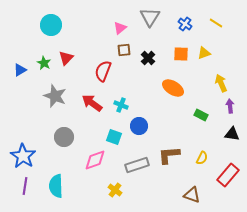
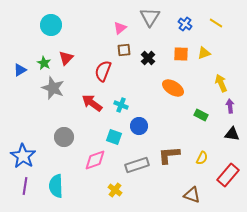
gray star: moved 2 px left, 8 px up
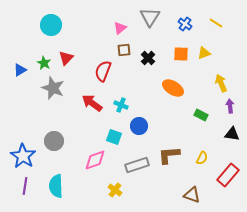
gray circle: moved 10 px left, 4 px down
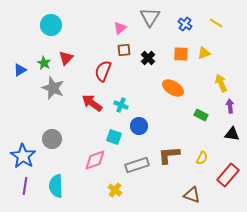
gray circle: moved 2 px left, 2 px up
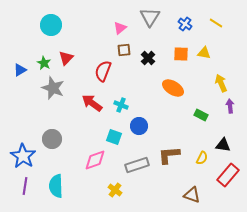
yellow triangle: rotated 32 degrees clockwise
black triangle: moved 9 px left, 11 px down
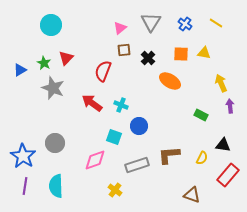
gray triangle: moved 1 px right, 5 px down
orange ellipse: moved 3 px left, 7 px up
gray circle: moved 3 px right, 4 px down
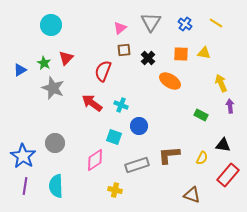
pink diamond: rotated 15 degrees counterclockwise
yellow cross: rotated 24 degrees counterclockwise
